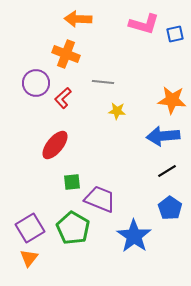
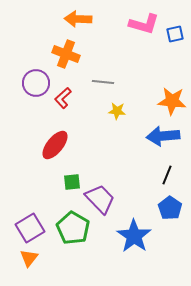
orange star: moved 1 px down
black line: moved 4 px down; rotated 36 degrees counterclockwise
purple trapezoid: rotated 24 degrees clockwise
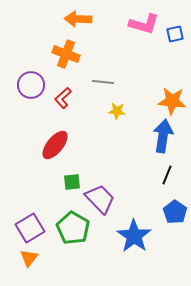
purple circle: moved 5 px left, 2 px down
blue arrow: rotated 104 degrees clockwise
blue pentagon: moved 5 px right, 4 px down
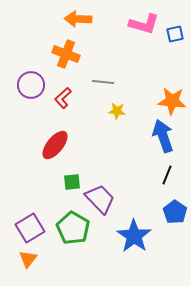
blue arrow: rotated 28 degrees counterclockwise
orange triangle: moved 1 px left, 1 px down
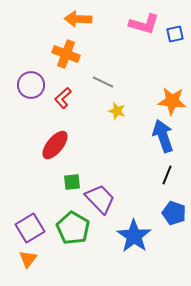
gray line: rotated 20 degrees clockwise
yellow star: rotated 12 degrees clockwise
blue pentagon: moved 1 px left, 1 px down; rotated 15 degrees counterclockwise
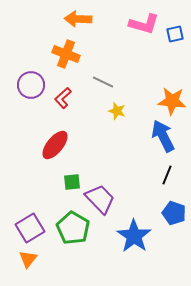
blue arrow: rotated 8 degrees counterclockwise
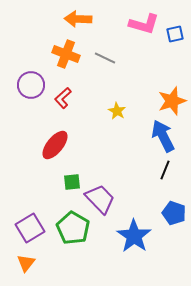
gray line: moved 2 px right, 24 px up
orange star: rotated 24 degrees counterclockwise
yellow star: rotated 12 degrees clockwise
black line: moved 2 px left, 5 px up
orange triangle: moved 2 px left, 4 px down
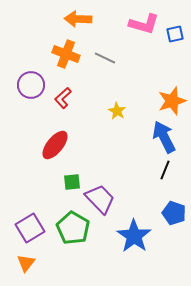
blue arrow: moved 1 px right, 1 px down
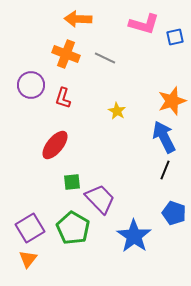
blue square: moved 3 px down
red L-shape: rotated 30 degrees counterclockwise
orange triangle: moved 2 px right, 4 px up
